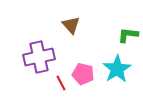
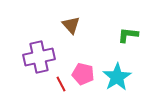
cyan star: moved 8 px down
red line: moved 1 px down
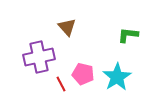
brown triangle: moved 4 px left, 2 px down
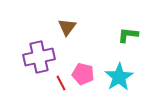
brown triangle: rotated 18 degrees clockwise
cyan star: moved 2 px right
red line: moved 1 px up
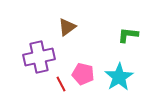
brown triangle: rotated 18 degrees clockwise
red line: moved 1 px down
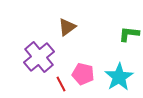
green L-shape: moved 1 px right, 1 px up
purple cross: rotated 28 degrees counterclockwise
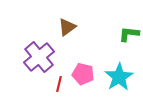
red line: moved 2 px left; rotated 42 degrees clockwise
